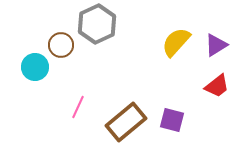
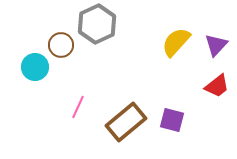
purple triangle: rotated 15 degrees counterclockwise
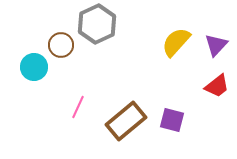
cyan circle: moved 1 px left
brown rectangle: moved 1 px up
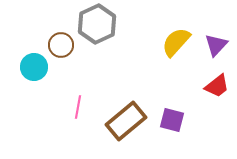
pink line: rotated 15 degrees counterclockwise
